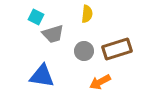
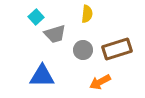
cyan square: rotated 21 degrees clockwise
gray trapezoid: moved 2 px right
gray circle: moved 1 px left, 1 px up
blue triangle: rotated 8 degrees counterclockwise
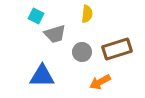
cyan square: moved 1 px up; rotated 21 degrees counterclockwise
gray circle: moved 1 px left, 2 px down
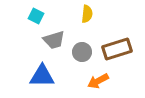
gray trapezoid: moved 1 px left, 6 px down
orange arrow: moved 2 px left, 1 px up
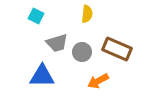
gray trapezoid: moved 3 px right, 3 px down
brown rectangle: rotated 40 degrees clockwise
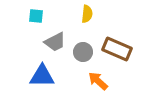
cyan square: rotated 21 degrees counterclockwise
gray trapezoid: moved 2 px left, 1 px up; rotated 10 degrees counterclockwise
gray circle: moved 1 px right
orange arrow: rotated 70 degrees clockwise
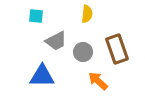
gray trapezoid: moved 1 px right, 1 px up
brown rectangle: rotated 48 degrees clockwise
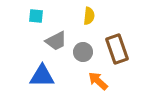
yellow semicircle: moved 2 px right, 2 px down
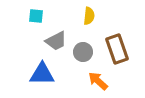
blue triangle: moved 2 px up
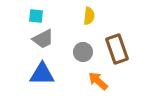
gray trapezoid: moved 13 px left, 2 px up
